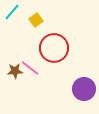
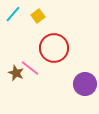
cyan line: moved 1 px right, 2 px down
yellow square: moved 2 px right, 4 px up
brown star: moved 1 px right, 2 px down; rotated 28 degrees clockwise
purple circle: moved 1 px right, 5 px up
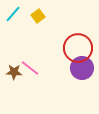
red circle: moved 24 px right
brown star: moved 2 px left, 1 px up; rotated 21 degrees counterclockwise
purple circle: moved 3 px left, 16 px up
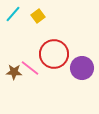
red circle: moved 24 px left, 6 px down
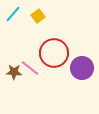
red circle: moved 1 px up
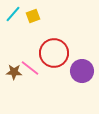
yellow square: moved 5 px left; rotated 16 degrees clockwise
purple circle: moved 3 px down
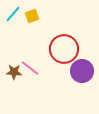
yellow square: moved 1 px left
red circle: moved 10 px right, 4 px up
